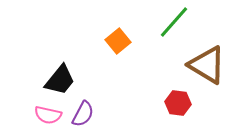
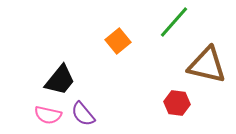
brown triangle: rotated 18 degrees counterclockwise
red hexagon: moved 1 px left
purple semicircle: rotated 112 degrees clockwise
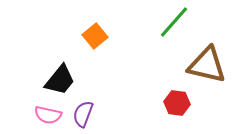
orange square: moved 23 px left, 5 px up
purple semicircle: rotated 60 degrees clockwise
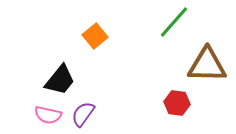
brown triangle: rotated 12 degrees counterclockwise
purple semicircle: rotated 16 degrees clockwise
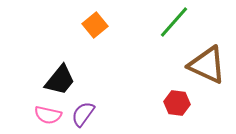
orange square: moved 11 px up
brown triangle: rotated 24 degrees clockwise
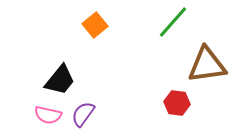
green line: moved 1 px left
brown triangle: rotated 33 degrees counterclockwise
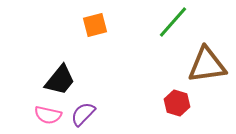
orange square: rotated 25 degrees clockwise
red hexagon: rotated 10 degrees clockwise
purple semicircle: rotated 8 degrees clockwise
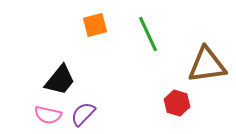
green line: moved 25 px left, 12 px down; rotated 66 degrees counterclockwise
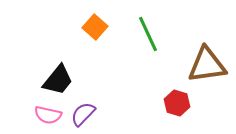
orange square: moved 2 px down; rotated 35 degrees counterclockwise
black trapezoid: moved 2 px left
